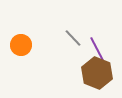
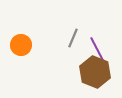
gray line: rotated 66 degrees clockwise
brown hexagon: moved 2 px left, 1 px up
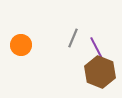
brown hexagon: moved 5 px right
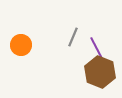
gray line: moved 1 px up
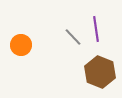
gray line: rotated 66 degrees counterclockwise
purple line: moved 1 px left, 20 px up; rotated 20 degrees clockwise
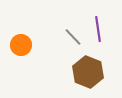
purple line: moved 2 px right
brown hexagon: moved 12 px left
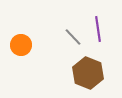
brown hexagon: moved 1 px down
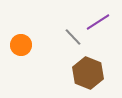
purple line: moved 7 px up; rotated 65 degrees clockwise
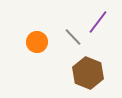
purple line: rotated 20 degrees counterclockwise
orange circle: moved 16 px right, 3 px up
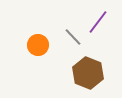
orange circle: moved 1 px right, 3 px down
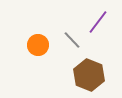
gray line: moved 1 px left, 3 px down
brown hexagon: moved 1 px right, 2 px down
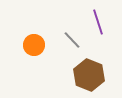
purple line: rotated 55 degrees counterclockwise
orange circle: moved 4 px left
